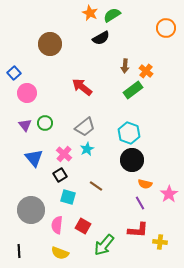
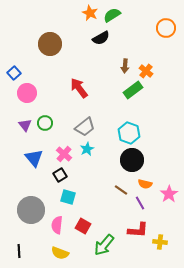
red arrow: moved 3 px left, 1 px down; rotated 15 degrees clockwise
brown line: moved 25 px right, 4 px down
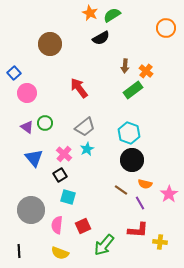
purple triangle: moved 2 px right, 2 px down; rotated 16 degrees counterclockwise
red square: rotated 35 degrees clockwise
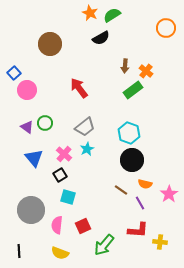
pink circle: moved 3 px up
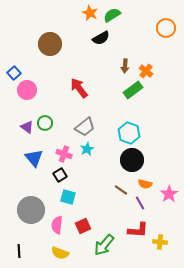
pink cross: rotated 21 degrees counterclockwise
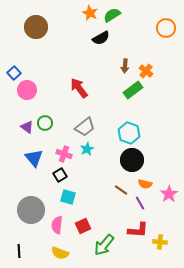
brown circle: moved 14 px left, 17 px up
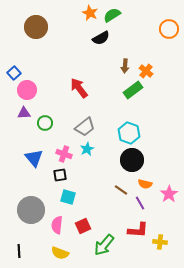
orange circle: moved 3 px right, 1 px down
purple triangle: moved 3 px left, 14 px up; rotated 40 degrees counterclockwise
black square: rotated 24 degrees clockwise
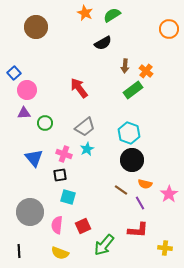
orange star: moved 5 px left
black semicircle: moved 2 px right, 5 px down
gray circle: moved 1 px left, 2 px down
yellow cross: moved 5 px right, 6 px down
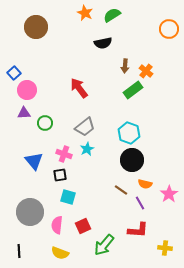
black semicircle: rotated 18 degrees clockwise
blue triangle: moved 3 px down
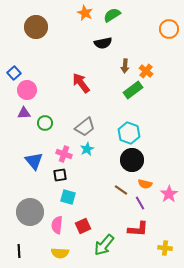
red arrow: moved 2 px right, 5 px up
red L-shape: moved 1 px up
yellow semicircle: rotated 18 degrees counterclockwise
